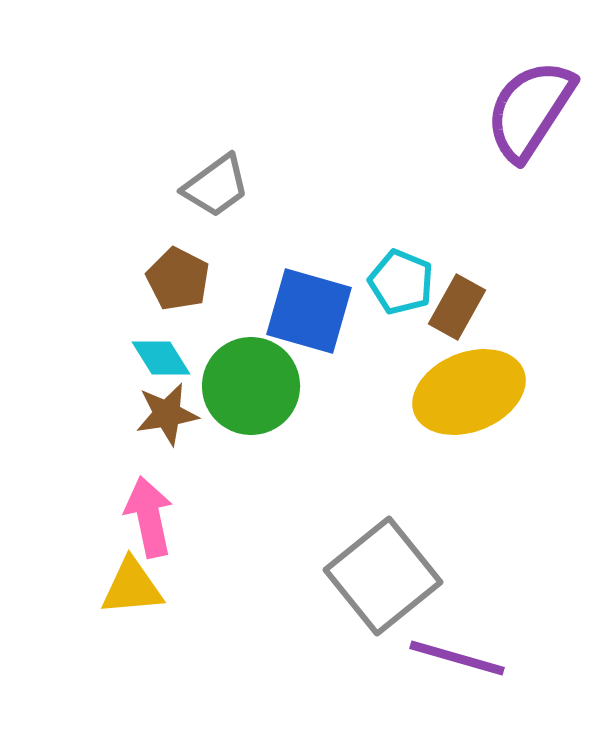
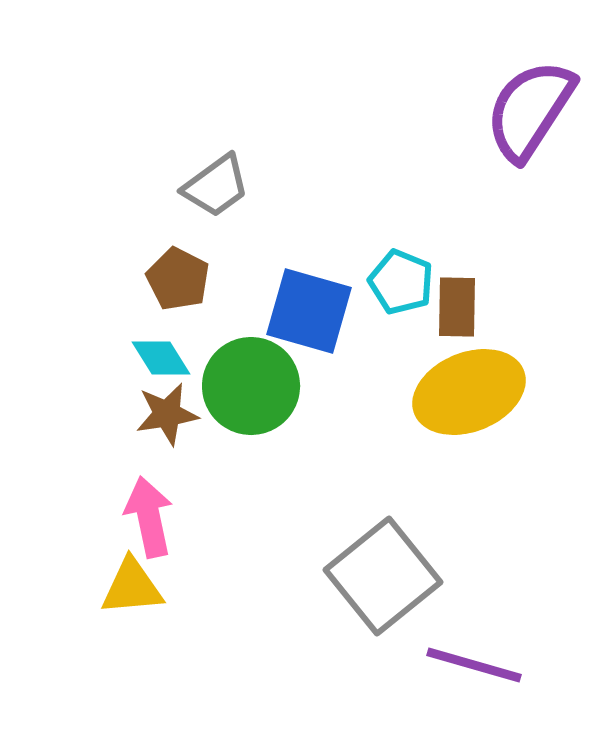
brown rectangle: rotated 28 degrees counterclockwise
purple line: moved 17 px right, 7 px down
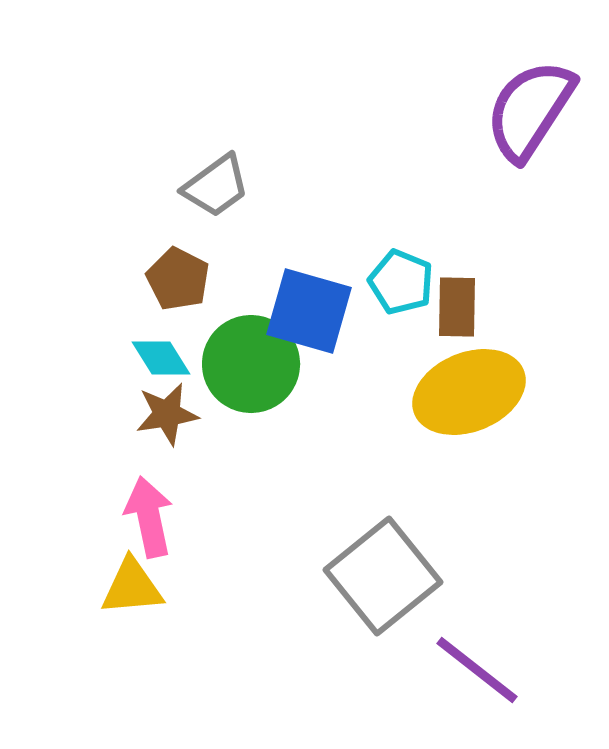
green circle: moved 22 px up
purple line: moved 3 px right, 5 px down; rotated 22 degrees clockwise
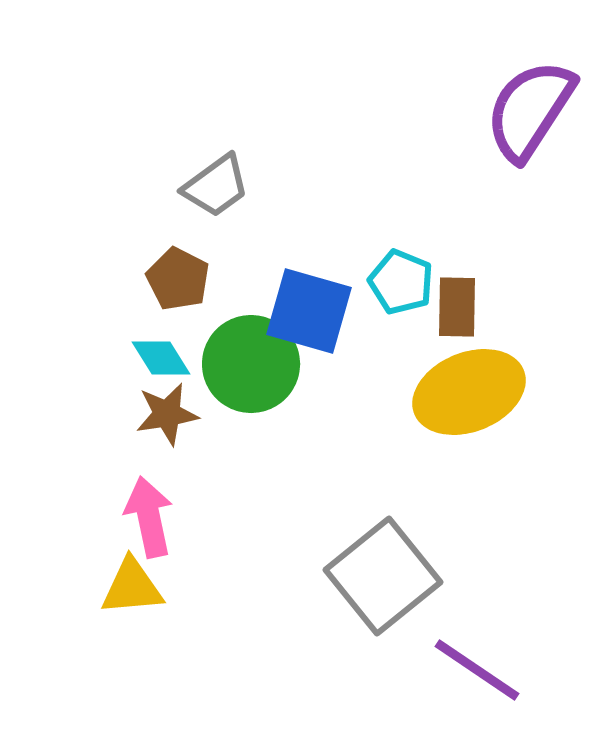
purple line: rotated 4 degrees counterclockwise
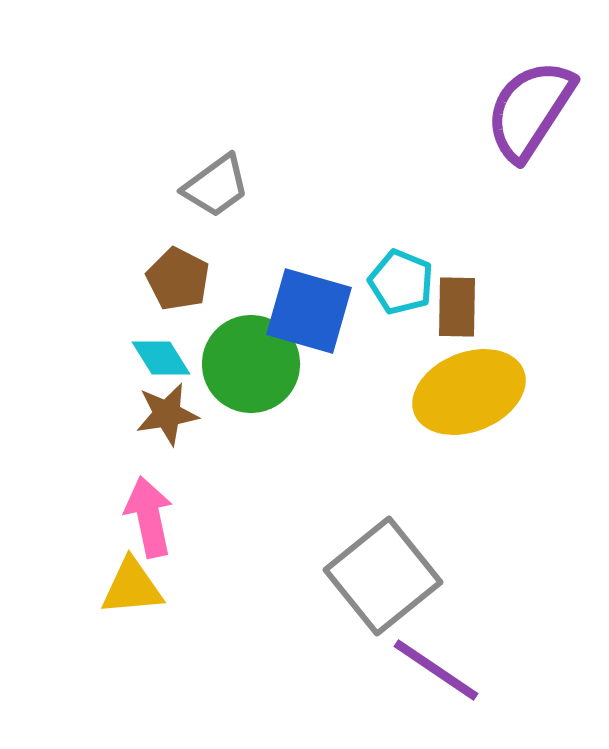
purple line: moved 41 px left
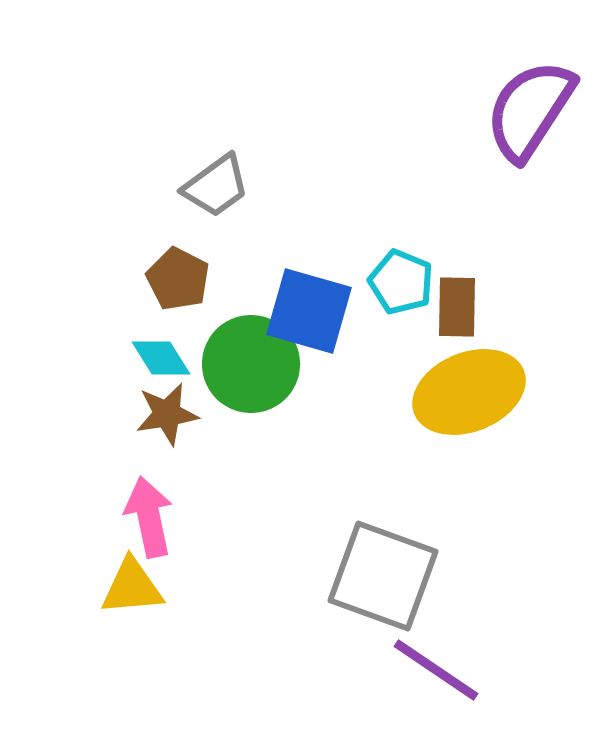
gray square: rotated 31 degrees counterclockwise
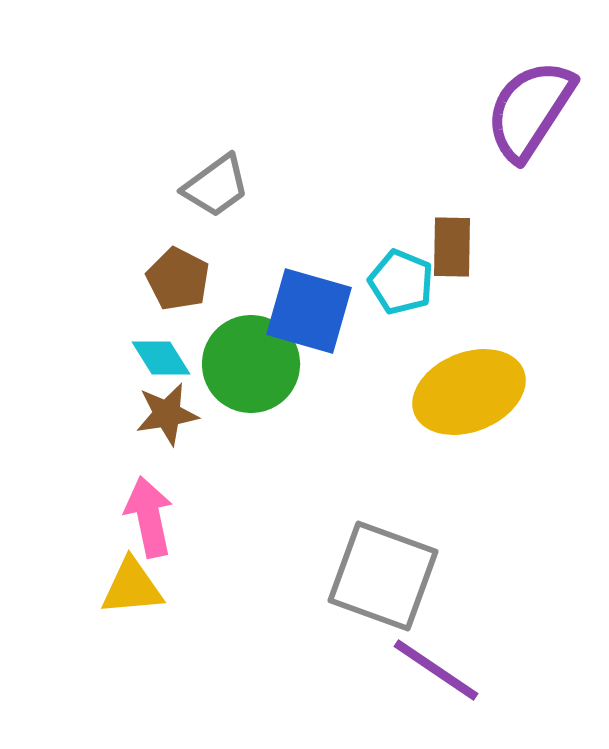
brown rectangle: moved 5 px left, 60 px up
